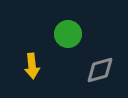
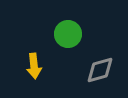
yellow arrow: moved 2 px right
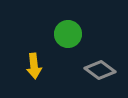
gray diamond: rotated 52 degrees clockwise
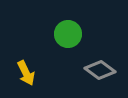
yellow arrow: moved 8 px left, 7 px down; rotated 20 degrees counterclockwise
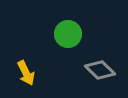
gray diamond: rotated 8 degrees clockwise
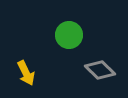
green circle: moved 1 px right, 1 px down
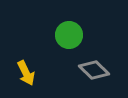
gray diamond: moved 6 px left
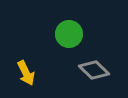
green circle: moved 1 px up
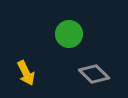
gray diamond: moved 4 px down
